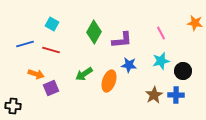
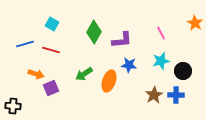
orange star: rotated 21 degrees clockwise
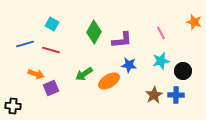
orange star: moved 1 px left, 1 px up; rotated 14 degrees counterclockwise
orange ellipse: rotated 40 degrees clockwise
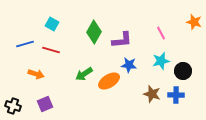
purple square: moved 6 px left, 16 px down
brown star: moved 2 px left, 1 px up; rotated 24 degrees counterclockwise
black cross: rotated 14 degrees clockwise
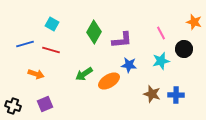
black circle: moved 1 px right, 22 px up
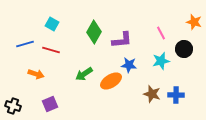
orange ellipse: moved 2 px right
purple square: moved 5 px right
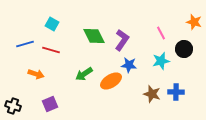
green diamond: moved 4 px down; rotated 55 degrees counterclockwise
purple L-shape: rotated 50 degrees counterclockwise
blue cross: moved 3 px up
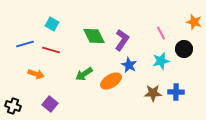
blue star: rotated 21 degrees clockwise
brown star: moved 1 px right, 1 px up; rotated 18 degrees counterclockwise
purple square: rotated 28 degrees counterclockwise
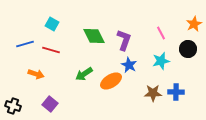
orange star: moved 2 px down; rotated 28 degrees clockwise
purple L-shape: moved 2 px right; rotated 15 degrees counterclockwise
black circle: moved 4 px right
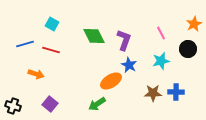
green arrow: moved 13 px right, 30 px down
